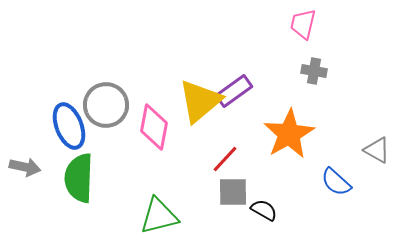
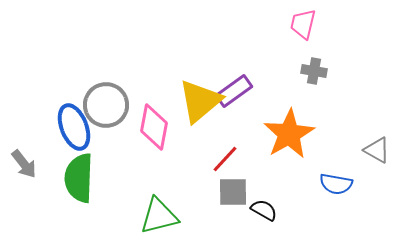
blue ellipse: moved 5 px right, 1 px down
gray arrow: moved 1 px left, 3 px up; rotated 40 degrees clockwise
blue semicircle: moved 2 px down; rotated 32 degrees counterclockwise
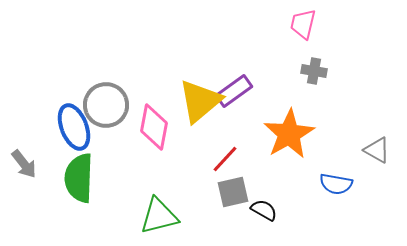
gray square: rotated 12 degrees counterclockwise
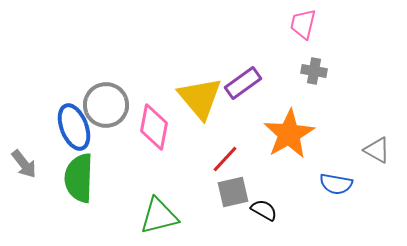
purple rectangle: moved 9 px right, 8 px up
yellow triangle: moved 3 px up; rotated 30 degrees counterclockwise
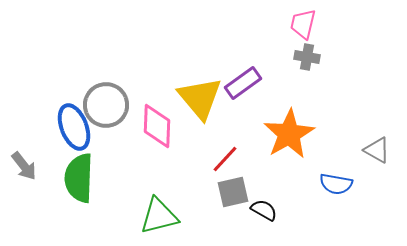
gray cross: moved 7 px left, 14 px up
pink diamond: moved 3 px right, 1 px up; rotated 9 degrees counterclockwise
gray arrow: moved 2 px down
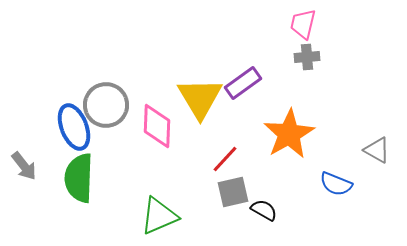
gray cross: rotated 15 degrees counterclockwise
yellow triangle: rotated 9 degrees clockwise
blue semicircle: rotated 12 degrees clockwise
green triangle: rotated 9 degrees counterclockwise
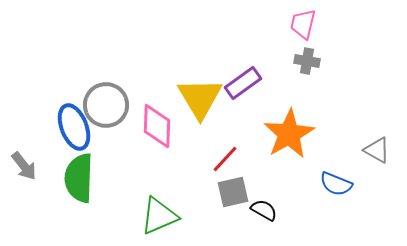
gray cross: moved 4 px down; rotated 15 degrees clockwise
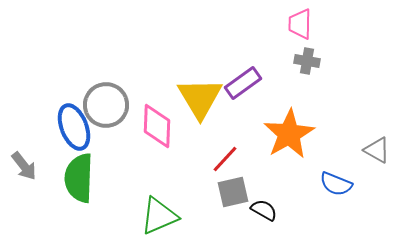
pink trapezoid: moved 3 px left; rotated 12 degrees counterclockwise
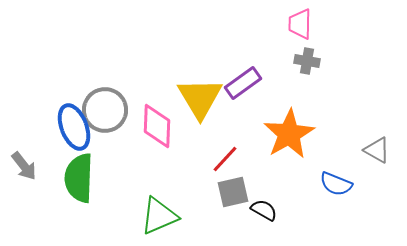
gray circle: moved 1 px left, 5 px down
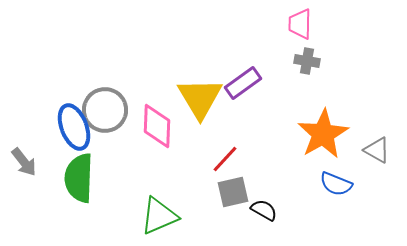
orange star: moved 34 px right
gray arrow: moved 4 px up
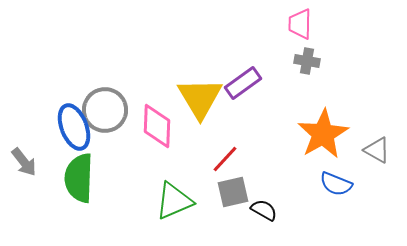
green triangle: moved 15 px right, 15 px up
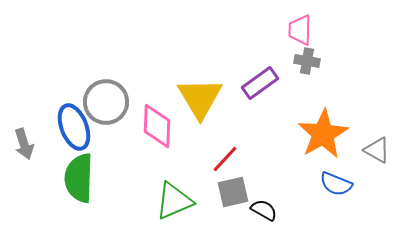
pink trapezoid: moved 6 px down
purple rectangle: moved 17 px right
gray circle: moved 1 px right, 8 px up
gray arrow: moved 18 px up; rotated 20 degrees clockwise
